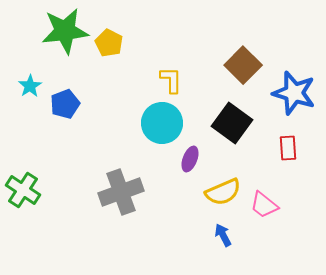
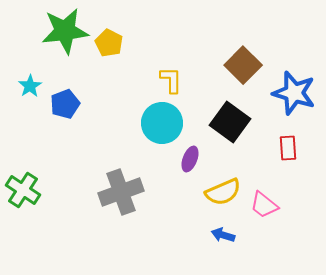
black square: moved 2 px left, 1 px up
blue arrow: rotated 45 degrees counterclockwise
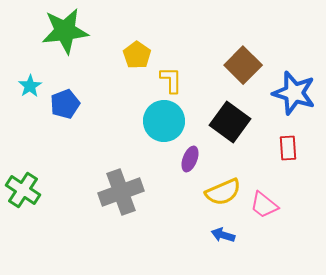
yellow pentagon: moved 28 px right, 12 px down; rotated 8 degrees clockwise
cyan circle: moved 2 px right, 2 px up
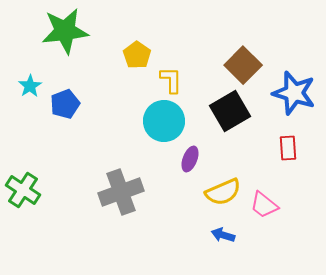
black square: moved 11 px up; rotated 24 degrees clockwise
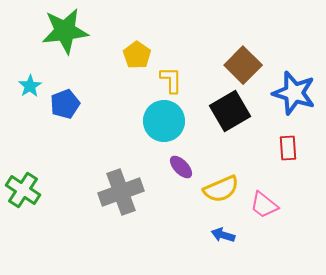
purple ellipse: moved 9 px left, 8 px down; rotated 65 degrees counterclockwise
yellow semicircle: moved 2 px left, 3 px up
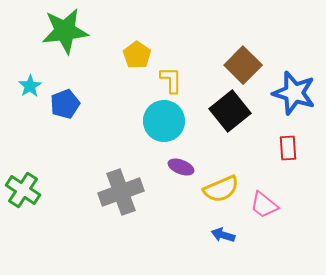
black square: rotated 9 degrees counterclockwise
purple ellipse: rotated 25 degrees counterclockwise
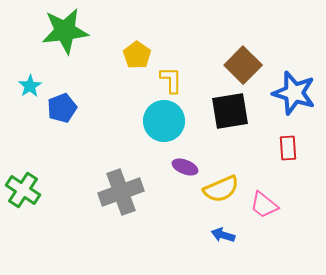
blue pentagon: moved 3 px left, 4 px down
black square: rotated 30 degrees clockwise
purple ellipse: moved 4 px right
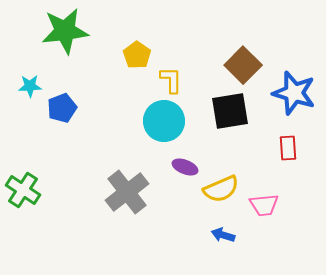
cyan star: rotated 30 degrees clockwise
gray cross: moved 6 px right; rotated 18 degrees counterclockwise
pink trapezoid: rotated 44 degrees counterclockwise
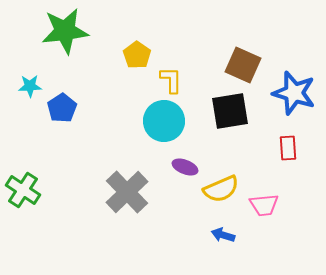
brown square: rotated 21 degrees counterclockwise
blue pentagon: rotated 12 degrees counterclockwise
gray cross: rotated 6 degrees counterclockwise
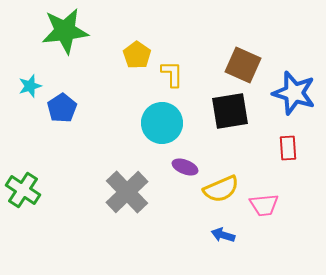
yellow L-shape: moved 1 px right, 6 px up
cyan star: rotated 15 degrees counterclockwise
cyan circle: moved 2 px left, 2 px down
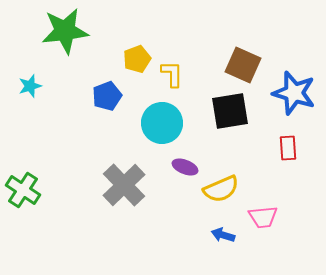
yellow pentagon: moved 4 px down; rotated 16 degrees clockwise
blue pentagon: moved 45 px right, 12 px up; rotated 12 degrees clockwise
gray cross: moved 3 px left, 7 px up
pink trapezoid: moved 1 px left, 12 px down
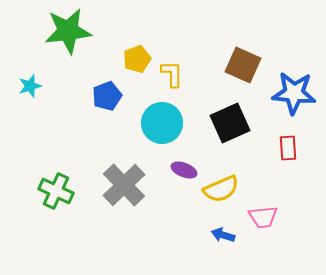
green star: moved 3 px right
blue star: rotated 12 degrees counterclockwise
black square: moved 12 px down; rotated 15 degrees counterclockwise
purple ellipse: moved 1 px left, 3 px down
green cross: moved 33 px right, 1 px down; rotated 8 degrees counterclockwise
